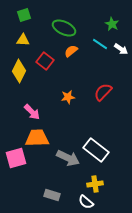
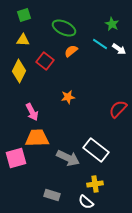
white arrow: moved 2 px left
red semicircle: moved 15 px right, 17 px down
pink arrow: rotated 18 degrees clockwise
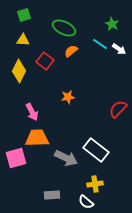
gray arrow: moved 2 px left
gray rectangle: rotated 21 degrees counterclockwise
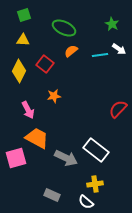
cyan line: moved 11 px down; rotated 42 degrees counterclockwise
red square: moved 3 px down
orange star: moved 14 px left, 1 px up
pink arrow: moved 4 px left, 2 px up
orange trapezoid: rotated 30 degrees clockwise
gray rectangle: rotated 28 degrees clockwise
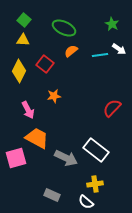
green square: moved 5 px down; rotated 32 degrees counterclockwise
red semicircle: moved 6 px left, 1 px up
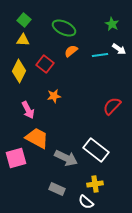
red semicircle: moved 2 px up
gray rectangle: moved 5 px right, 6 px up
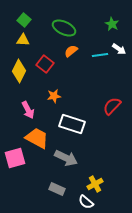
white rectangle: moved 24 px left, 26 px up; rotated 20 degrees counterclockwise
pink square: moved 1 px left
yellow cross: rotated 21 degrees counterclockwise
